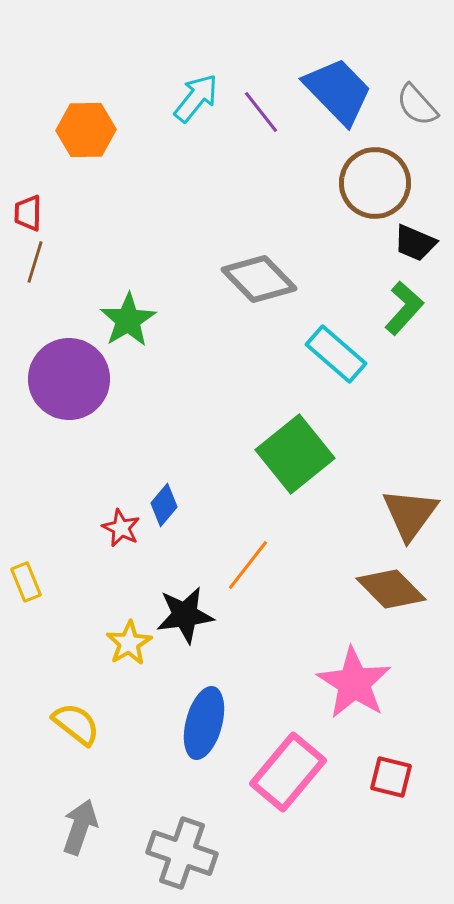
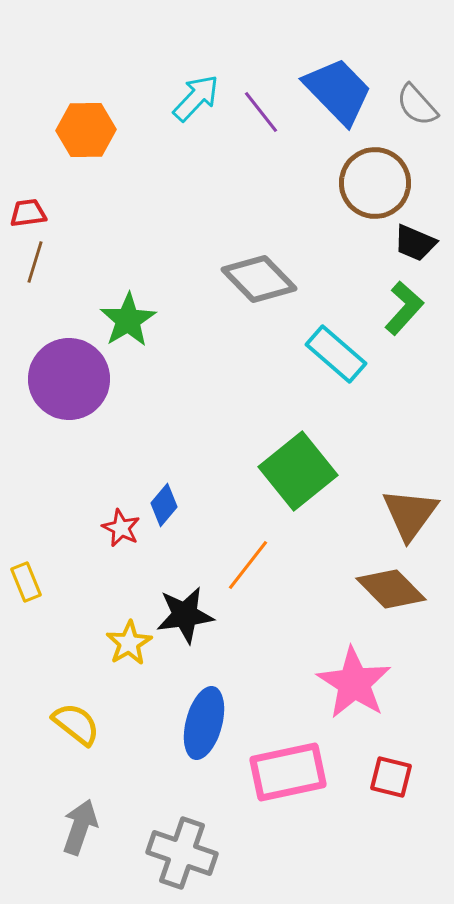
cyan arrow: rotated 4 degrees clockwise
red trapezoid: rotated 81 degrees clockwise
green square: moved 3 px right, 17 px down
pink rectangle: rotated 38 degrees clockwise
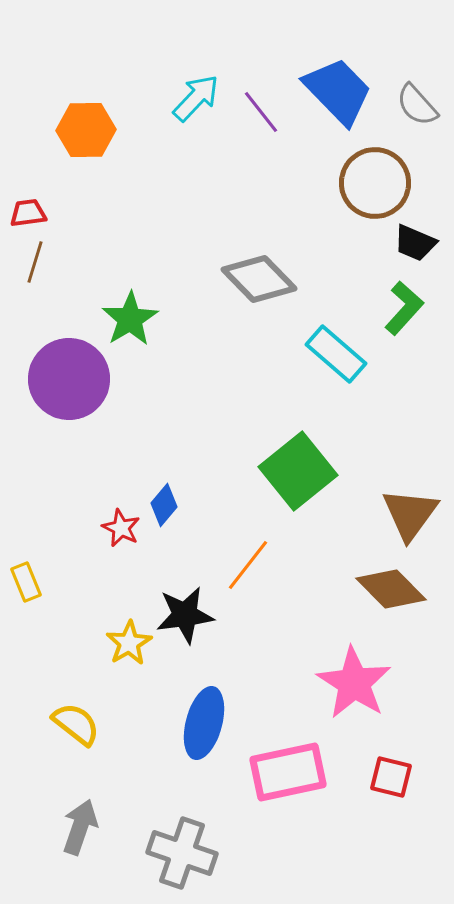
green star: moved 2 px right, 1 px up
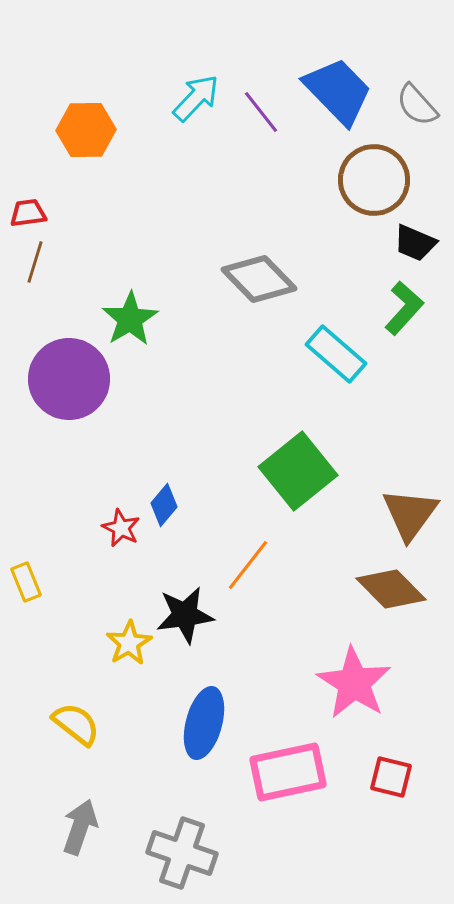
brown circle: moved 1 px left, 3 px up
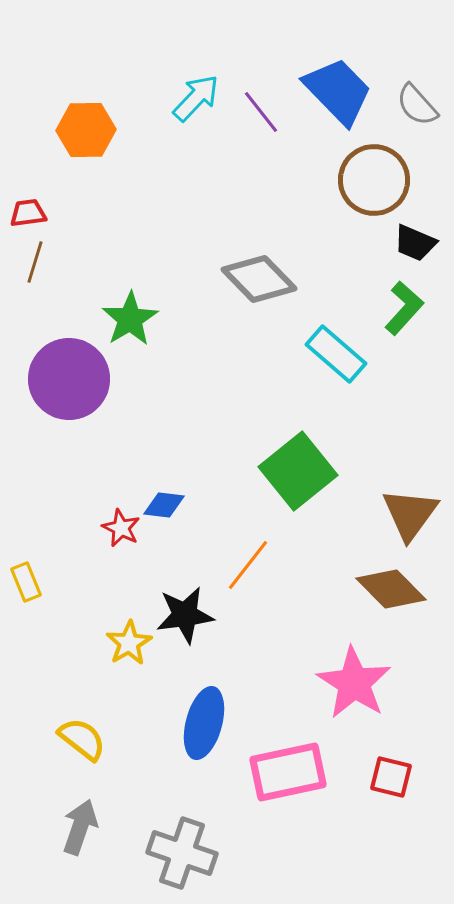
blue diamond: rotated 57 degrees clockwise
yellow semicircle: moved 6 px right, 15 px down
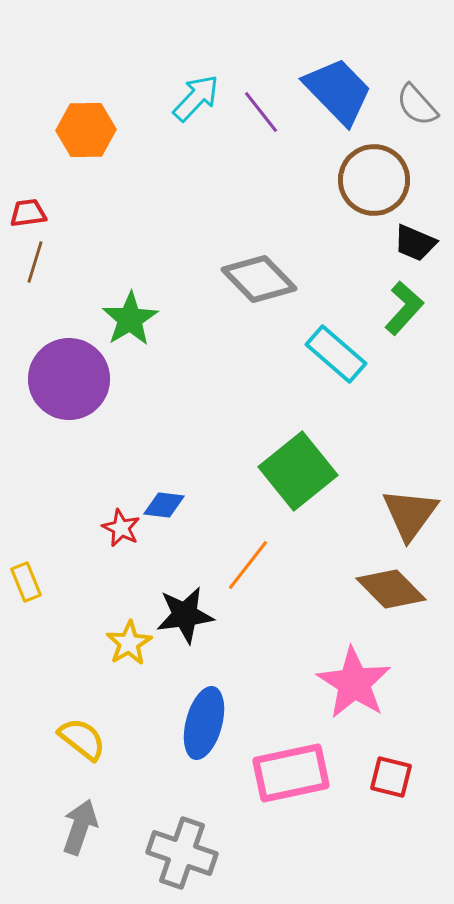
pink rectangle: moved 3 px right, 1 px down
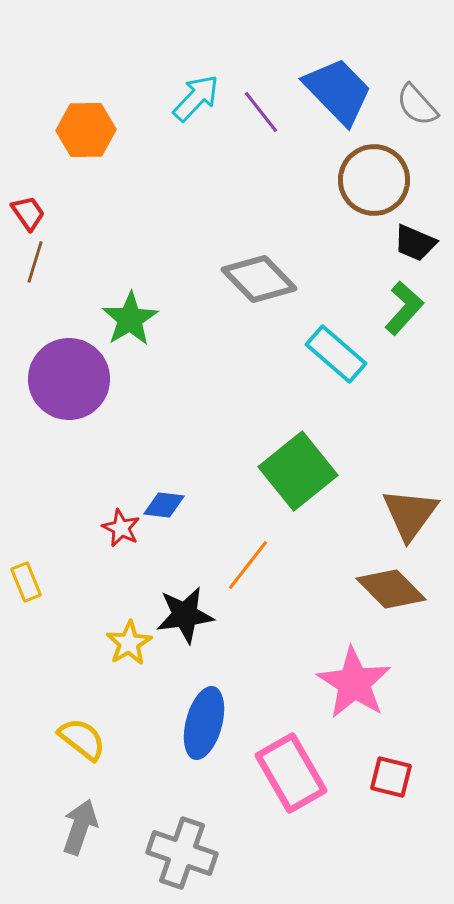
red trapezoid: rotated 63 degrees clockwise
pink rectangle: rotated 72 degrees clockwise
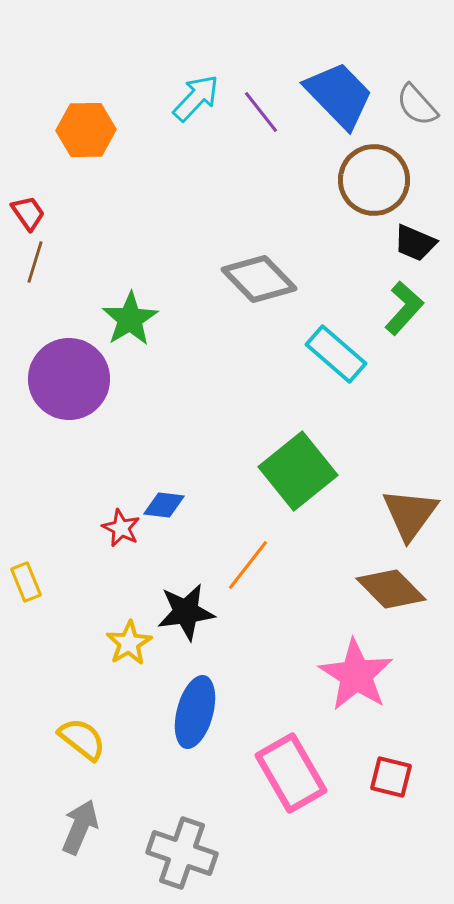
blue trapezoid: moved 1 px right, 4 px down
black star: moved 1 px right, 3 px up
pink star: moved 2 px right, 8 px up
blue ellipse: moved 9 px left, 11 px up
gray arrow: rotated 4 degrees clockwise
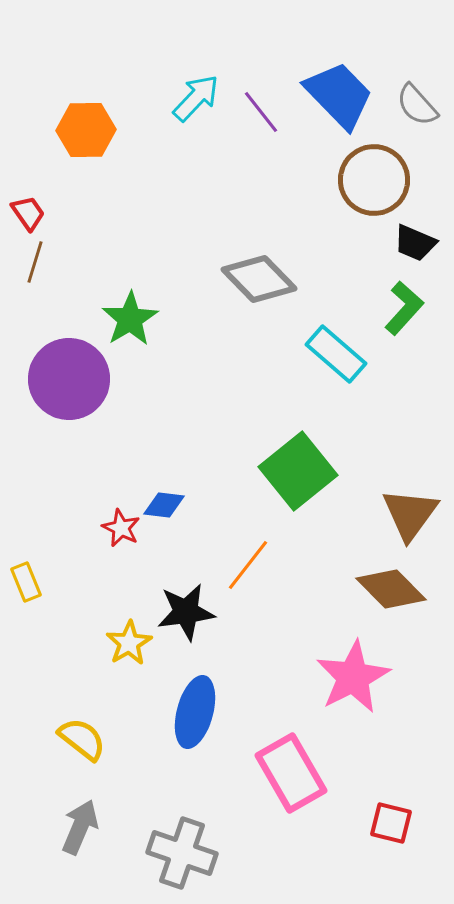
pink star: moved 3 px left, 2 px down; rotated 12 degrees clockwise
red square: moved 46 px down
